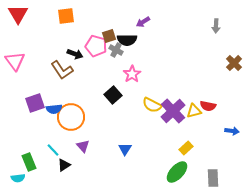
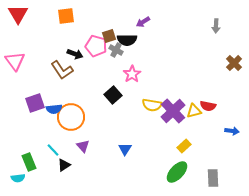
yellow semicircle: rotated 18 degrees counterclockwise
yellow rectangle: moved 2 px left, 2 px up
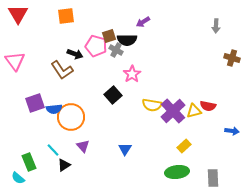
brown cross: moved 2 px left, 5 px up; rotated 28 degrees counterclockwise
green ellipse: rotated 40 degrees clockwise
cyan semicircle: rotated 48 degrees clockwise
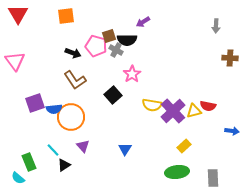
black arrow: moved 2 px left, 1 px up
brown cross: moved 2 px left; rotated 14 degrees counterclockwise
brown L-shape: moved 13 px right, 10 px down
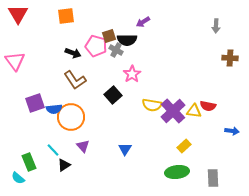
yellow triangle: rotated 21 degrees clockwise
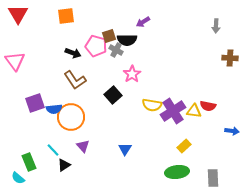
purple cross: rotated 10 degrees clockwise
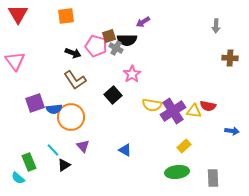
gray cross: moved 2 px up
blue triangle: moved 1 px down; rotated 32 degrees counterclockwise
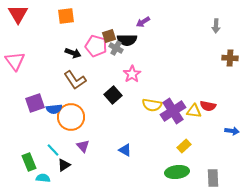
cyan semicircle: moved 25 px right; rotated 144 degrees clockwise
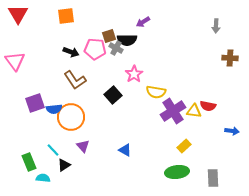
pink pentagon: moved 1 px left, 3 px down; rotated 10 degrees counterclockwise
black arrow: moved 2 px left, 1 px up
pink star: moved 2 px right
yellow semicircle: moved 4 px right, 13 px up
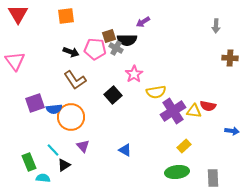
yellow semicircle: rotated 18 degrees counterclockwise
